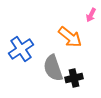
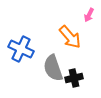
pink arrow: moved 2 px left
orange arrow: rotated 10 degrees clockwise
blue cross: rotated 30 degrees counterclockwise
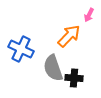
orange arrow: moved 1 px left, 1 px up; rotated 95 degrees counterclockwise
black cross: rotated 18 degrees clockwise
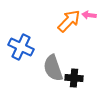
pink arrow: rotated 72 degrees clockwise
orange arrow: moved 15 px up
blue cross: moved 2 px up
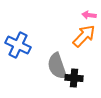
orange arrow: moved 15 px right, 15 px down
blue cross: moved 3 px left, 2 px up
gray semicircle: moved 4 px right, 2 px up
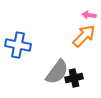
blue cross: rotated 15 degrees counterclockwise
gray semicircle: moved 6 px down; rotated 124 degrees counterclockwise
black cross: rotated 18 degrees counterclockwise
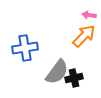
blue cross: moved 7 px right, 3 px down; rotated 20 degrees counterclockwise
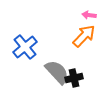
blue cross: moved 1 px up; rotated 30 degrees counterclockwise
gray semicircle: rotated 80 degrees counterclockwise
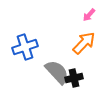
pink arrow: rotated 56 degrees counterclockwise
orange arrow: moved 7 px down
blue cross: rotated 20 degrees clockwise
